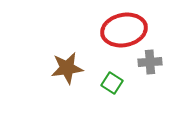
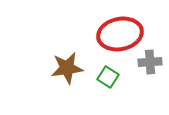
red ellipse: moved 4 px left, 4 px down
green square: moved 4 px left, 6 px up
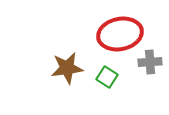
green square: moved 1 px left
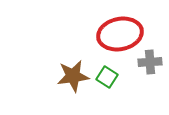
brown star: moved 6 px right, 8 px down
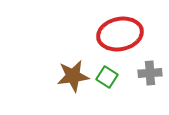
gray cross: moved 11 px down
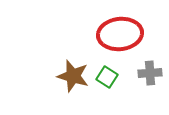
red ellipse: rotated 6 degrees clockwise
brown star: rotated 24 degrees clockwise
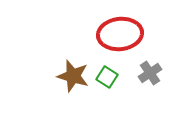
gray cross: rotated 30 degrees counterclockwise
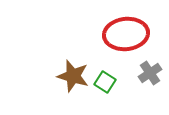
red ellipse: moved 6 px right
green square: moved 2 px left, 5 px down
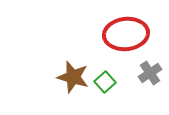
brown star: moved 1 px down
green square: rotated 15 degrees clockwise
